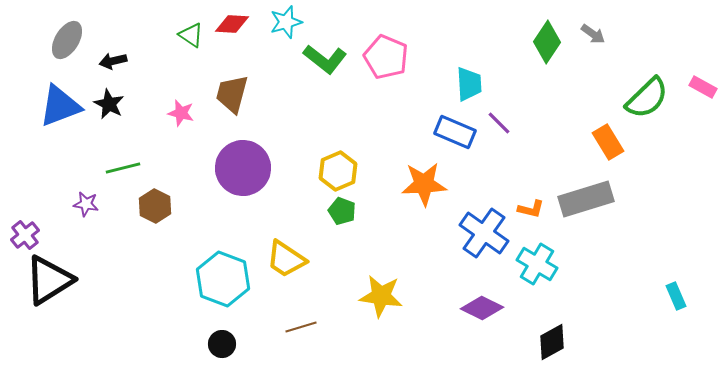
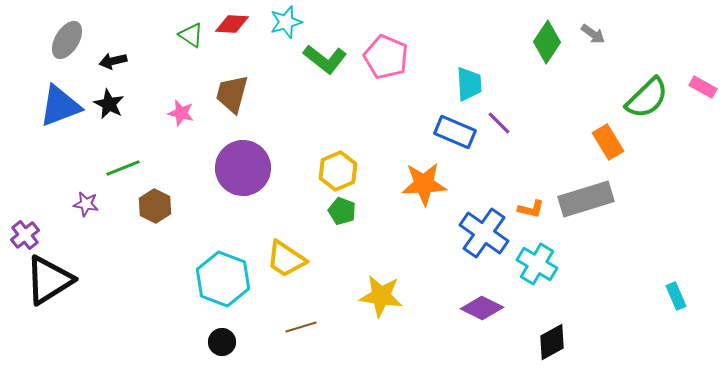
green line: rotated 8 degrees counterclockwise
black circle: moved 2 px up
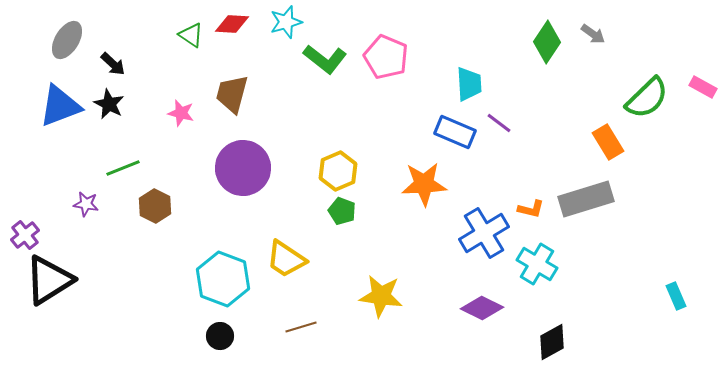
black arrow: moved 3 px down; rotated 124 degrees counterclockwise
purple line: rotated 8 degrees counterclockwise
blue cross: rotated 24 degrees clockwise
black circle: moved 2 px left, 6 px up
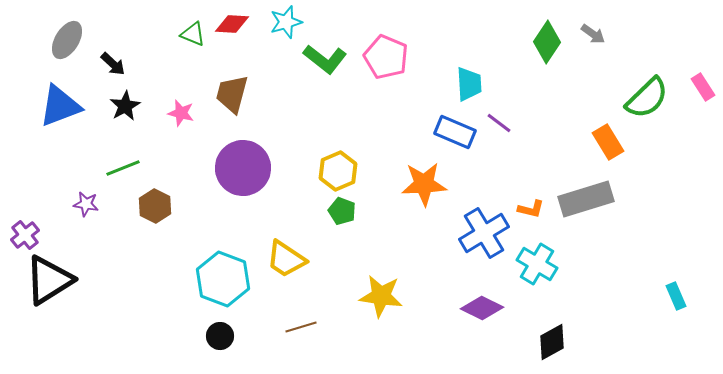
green triangle: moved 2 px right, 1 px up; rotated 12 degrees counterclockwise
pink rectangle: rotated 28 degrees clockwise
black star: moved 16 px right, 2 px down; rotated 16 degrees clockwise
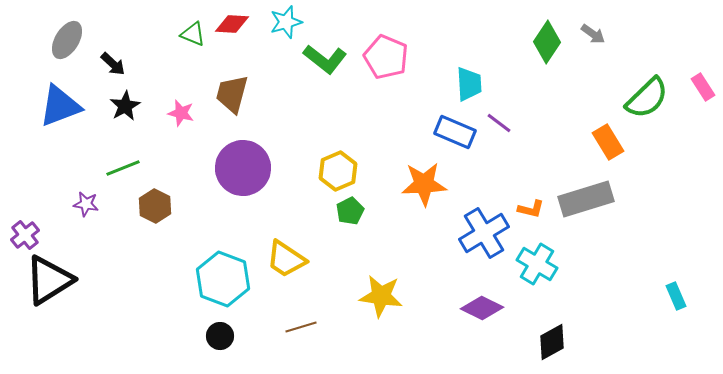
green pentagon: moved 8 px right; rotated 24 degrees clockwise
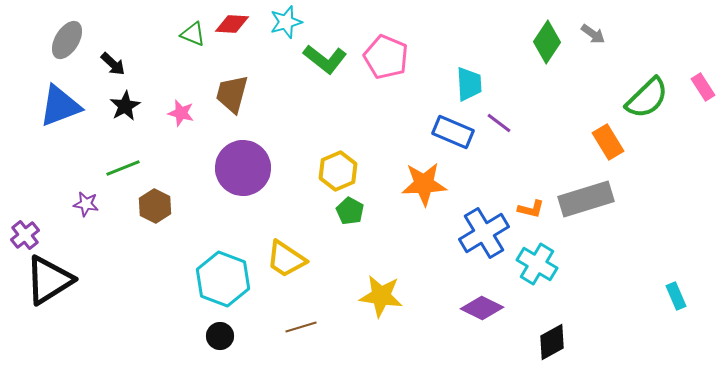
blue rectangle: moved 2 px left
green pentagon: rotated 16 degrees counterclockwise
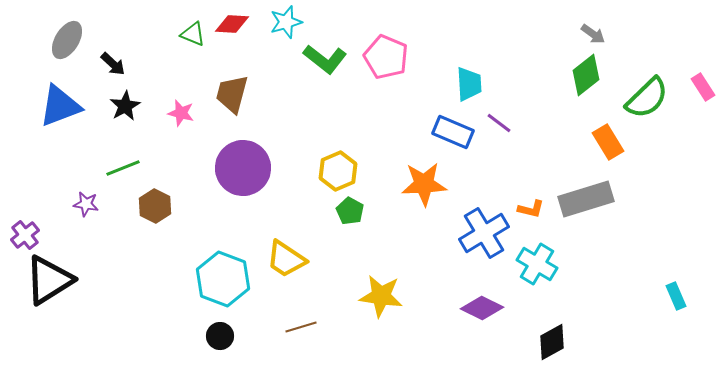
green diamond: moved 39 px right, 33 px down; rotated 18 degrees clockwise
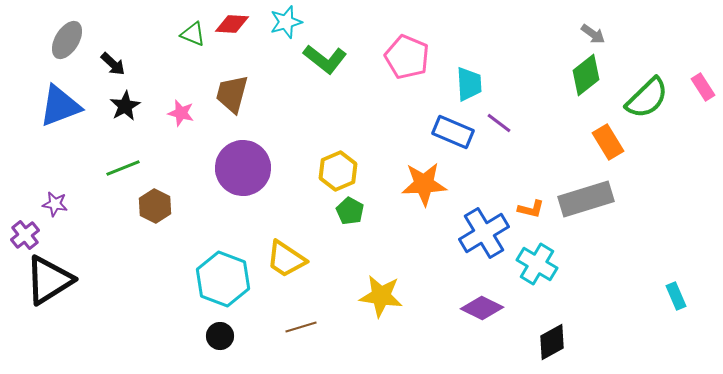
pink pentagon: moved 21 px right
purple star: moved 31 px left
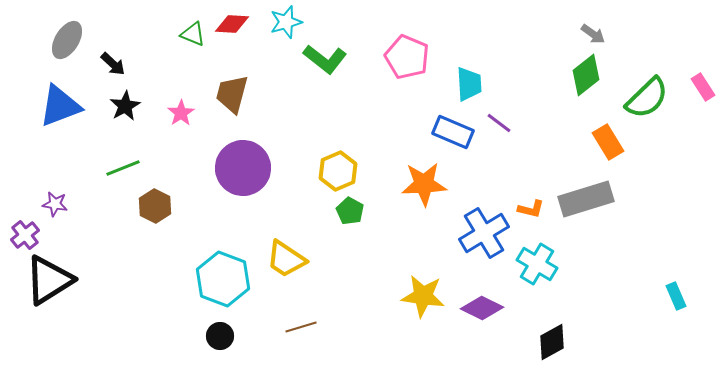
pink star: rotated 24 degrees clockwise
yellow star: moved 42 px right
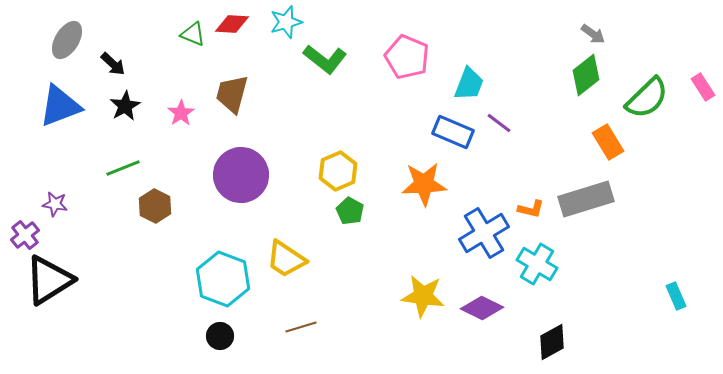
cyan trapezoid: rotated 24 degrees clockwise
purple circle: moved 2 px left, 7 px down
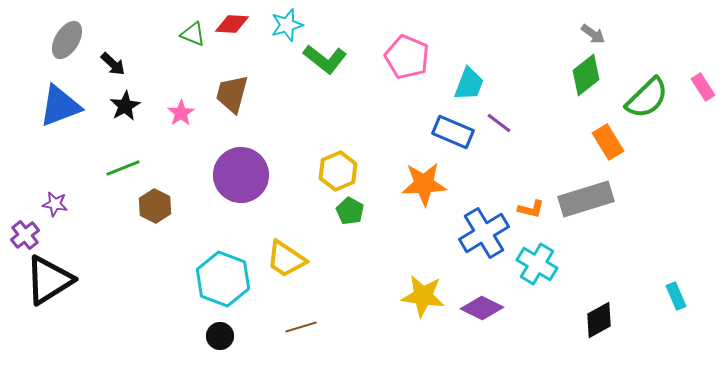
cyan star: moved 1 px right, 3 px down
black diamond: moved 47 px right, 22 px up
